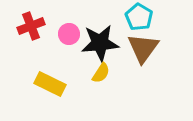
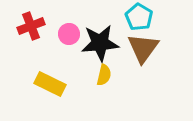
yellow semicircle: moved 3 px right, 2 px down; rotated 20 degrees counterclockwise
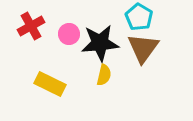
red cross: rotated 8 degrees counterclockwise
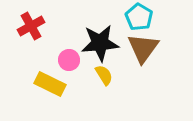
pink circle: moved 26 px down
yellow semicircle: rotated 45 degrees counterclockwise
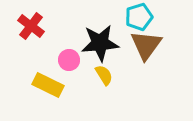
cyan pentagon: rotated 24 degrees clockwise
red cross: rotated 24 degrees counterclockwise
brown triangle: moved 3 px right, 3 px up
yellow rectangle: moved 2 px left, 1 px down
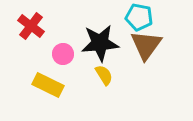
cyan pentagon: rotated 28 degrees clockwise
pink circle: moved 6 px left, 6 px up
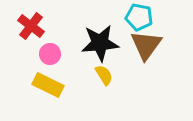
pink circle: moved 13 px left
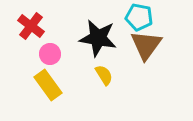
black star: moved 2 px left, 5 px up; rotated 15 degrees clockwise
yellow rectangle: rotated 28 degrees clockwise
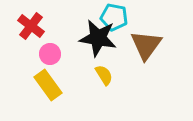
cyan pentagon: moved 25 px left
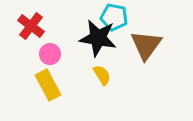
yellow semicircle: moved 2 px left
yellow rectangle: rotated 8 degrees clockwise
